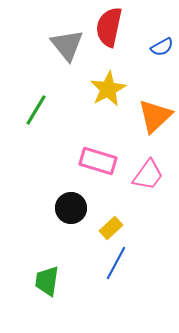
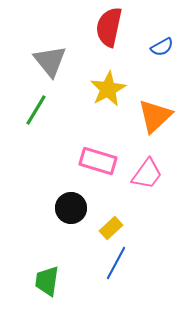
gray triangle: moved 17 px left, 16 px down
pink trapezoid: moved 1 px left, 1 px up
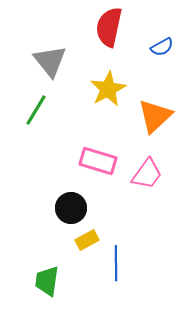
yellow rectangle: moved 24 px left, 12 px down; rotated 15 degrees clockwise
blue line: rotated 28 degrees counterclockwise
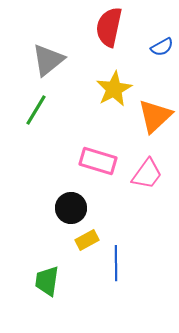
gray triangle: moved 2 px left, 1 px up; rotated 30 degrees clockwise
yellow star: moved 6 px right
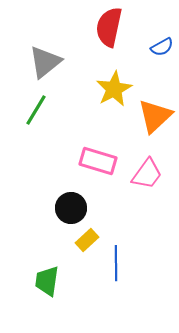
gray triangle: moved 3 px left, 2 px down
yellow rectangle: rotated 15 degrees counterclockwise
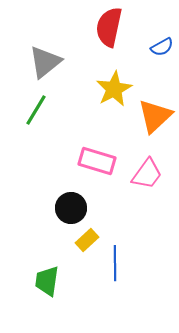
pink rectangle: moved 1 px left
blue line: moved 1 px left
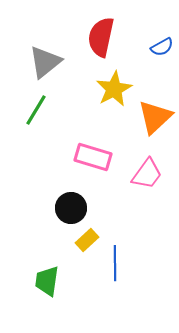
red semicircle: moved 8 px left, 10 px down
orange triangle: moved 1 px down
pink rectangle: moved 4 px left, 4 px up
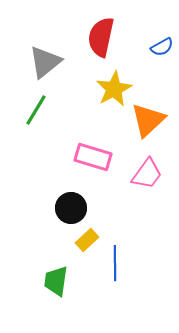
orange triangle: moved 7 px left, 3 px down
green trapezoid: moved 9 px right
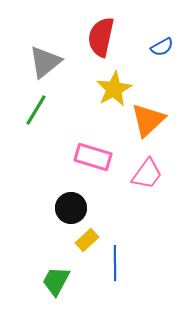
green trapezoid: rotated 20 degrees clockwise
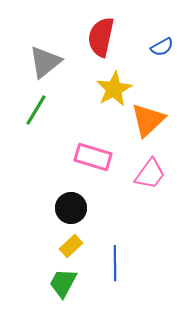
pink trapezoid: moved 3 px right
yellow rectangle: moved 16 px left, 6 px down
green trapezoid: moved 7 px right, 2 px down
